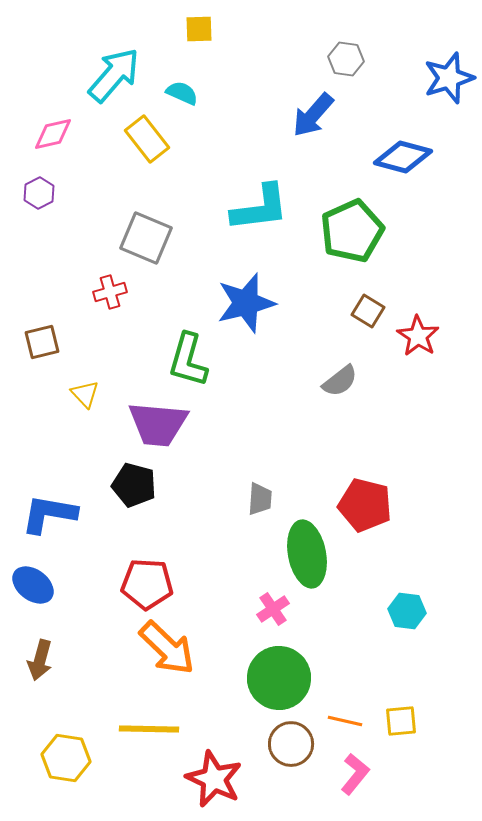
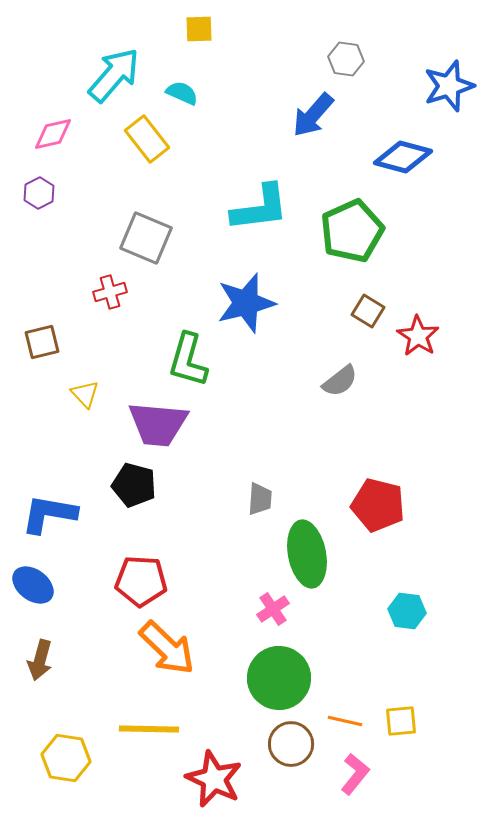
blue star at (449, 78): moved 8 px down
red pentagon at (365, 505): moved 13 px right
red pentagon at (147, 584): moved 6 px left, 3 px up
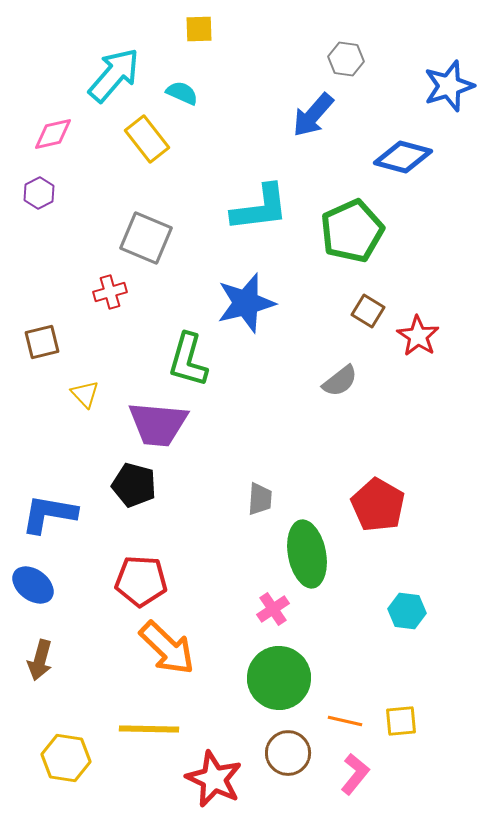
red pentagon at (378, 505): rotated 16 degrees clockwise
brown circle at (291, 744): moved 3 px left, 9 px down
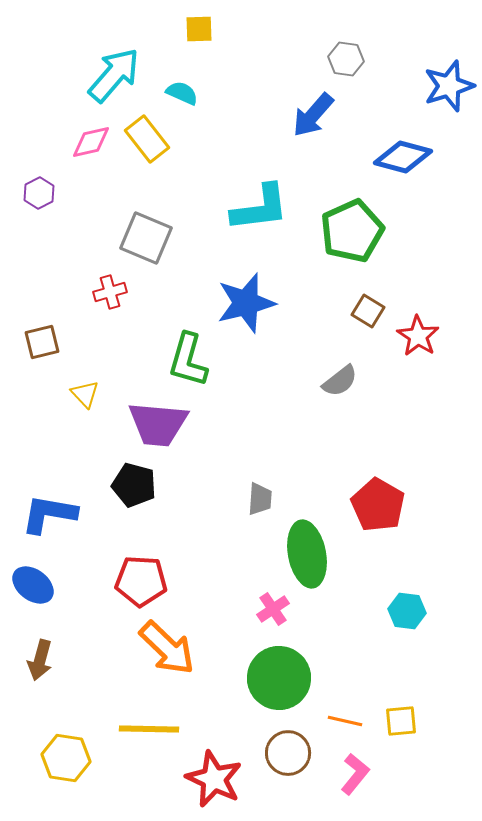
pink diamond at (53, 134): moved 38 px right, 8 px down
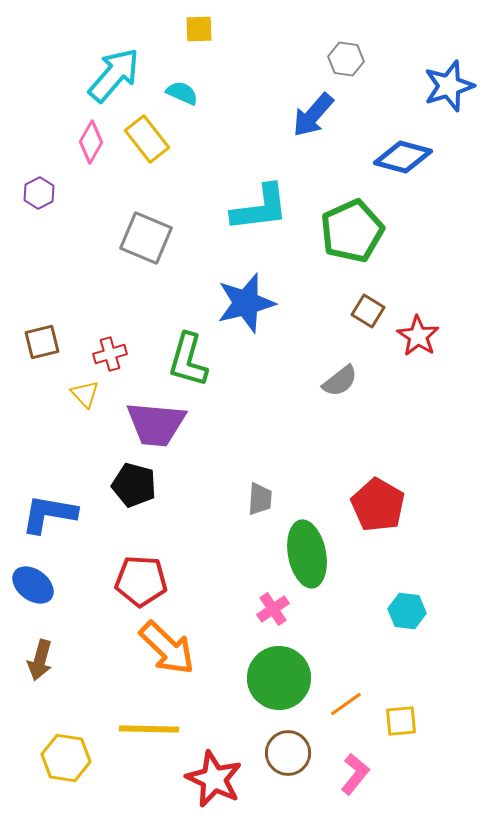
pink diamond at (91, 142): rotated 48 degrees counterclockwise
red cross at (110, 292): moved 62 px down
purple trapezoid at (158, 424): moved 2 px left
orange line at (345, 721): moved 1 px right, 17 px up; rotated 48 degrees counterclockwise
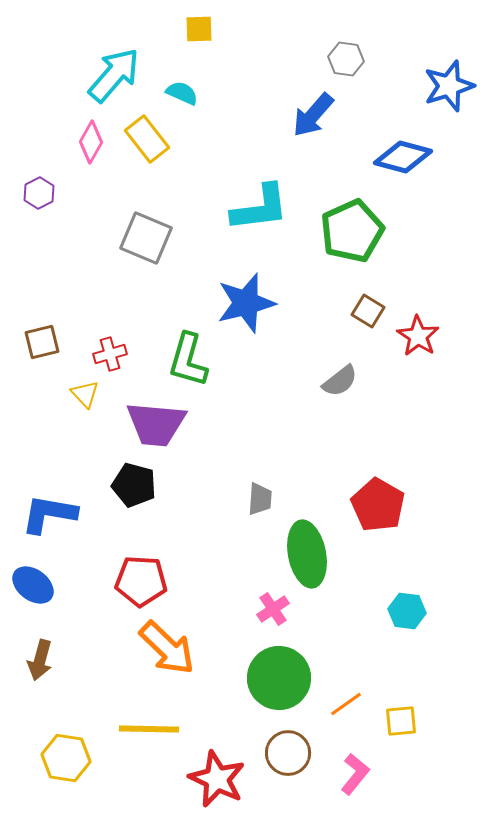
red star at (214, 779): moved 3 px right
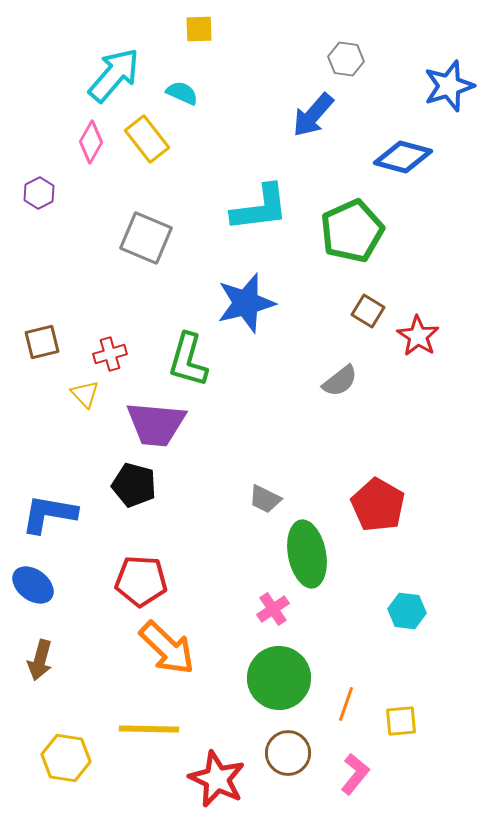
gray trapezoid at (260, 499): moved 5 px right; rotated 112 degrees clockwise
orange line at (346, 704): rotated 36 degrees counterclockwise
